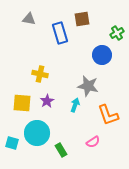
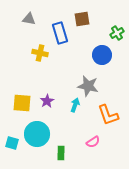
yellow cross: moved 21 px up
cyan circle: moved 1 px down
green rectangle: moved 3 px down; rotated 32 degrees clockwise
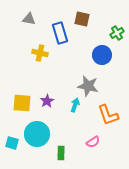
brown square: rotated 21 degrees clockwise
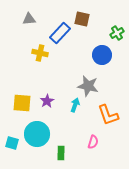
gray triangle: rotated 16 degrees counterclockwise
blue rectangle: rotated 60 degrees clockwise
pink semicircle: rotated 40 degrees counterclockwise
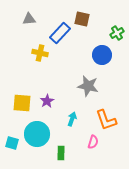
cyan arrow: moved 3 px left, 14 px down
orange L-shape: moved 2 px left, 5 px down
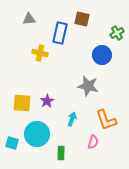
blue rectangle: rotated 30 degrees counterclockwise
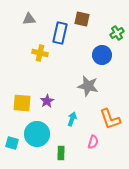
orange L-shape: moved 4 px right, 1 px up
